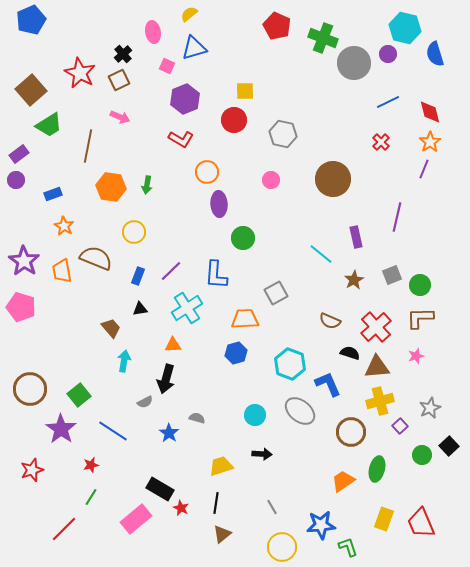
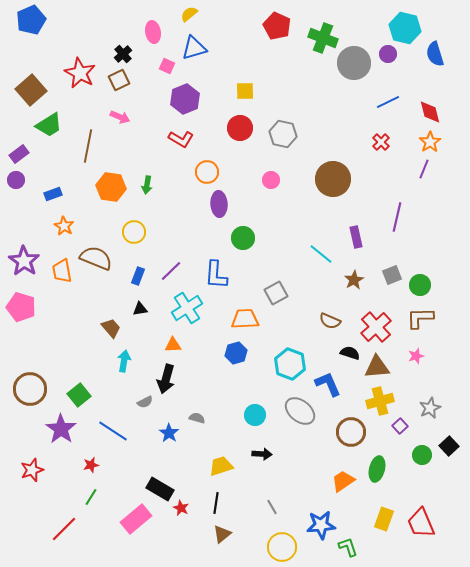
red circle at (234, 120): moved 6 px right, 8 px down
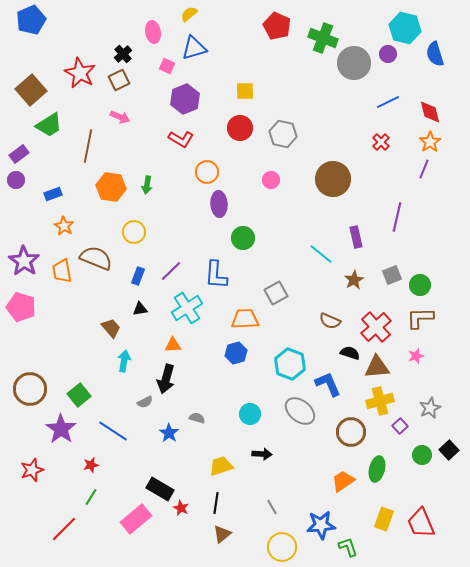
cyan circle at (255, 415): moved 5 px left, 1 px up
black square at (449, 446): moved 4 px down
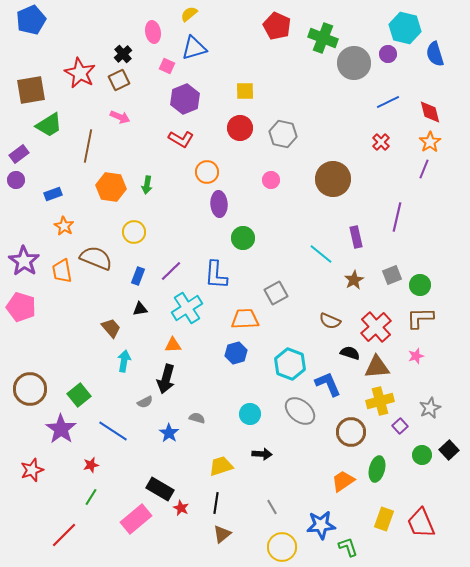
brown square at (31, 90): rotated 32 degrees clockwise
red line at (64, 529): moved 6 px down
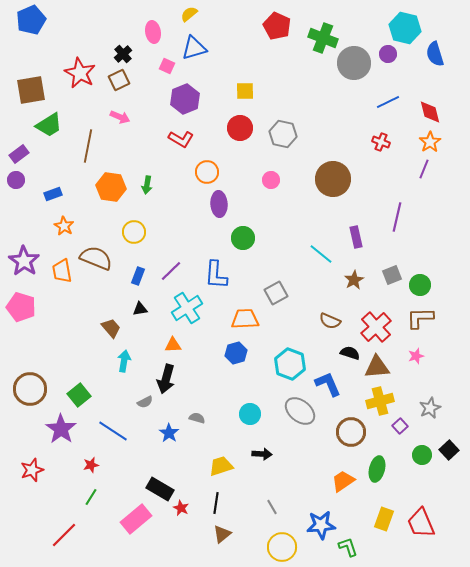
red cross at (381, 142): rotated 24 degrees counterclockwise
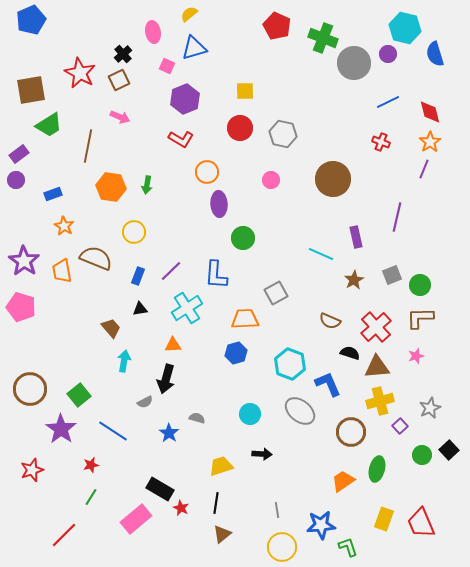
cyan line at (321, 254): rotated 15 degrees counterclockwise
gray line at (272, 507): moved 5 px right, 3 px down; rotated 21 degrees clockwise
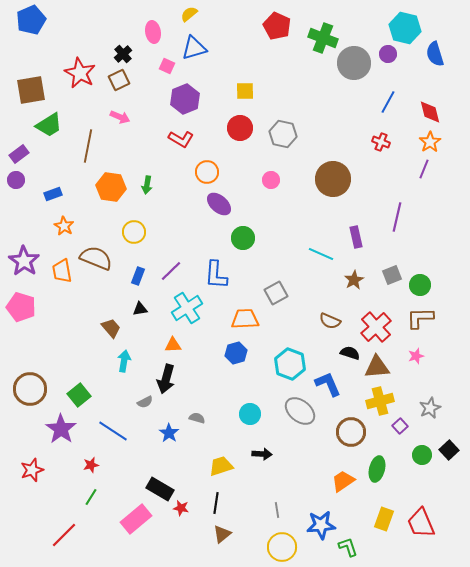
blue line at (388, 102): rotated 35 degrees counterclockwise
purple ellipse at (219, 204): rotated 45 degrees counterclockwise
red star at (181, 508): rotated 14 degrees counterclockwise
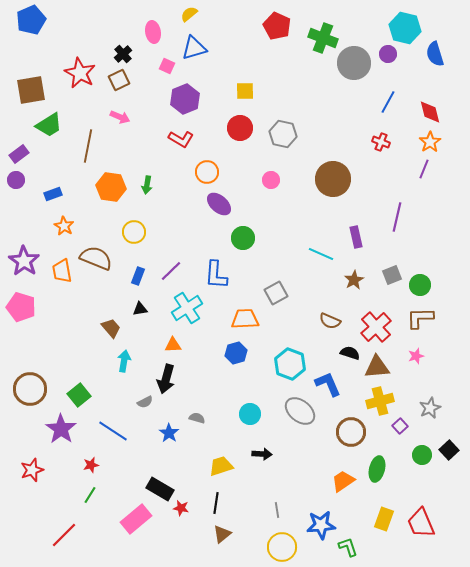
green line at (91, 497): moved 1 px left, 2 px up
